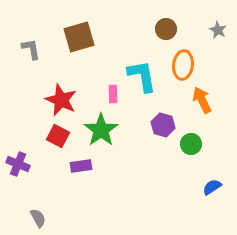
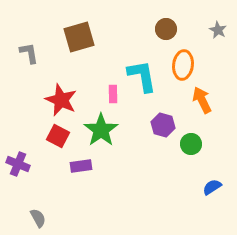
gray L-shape: moved 2 px left, 4 px down
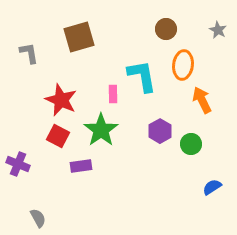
purple hexagon: moved 3 px left, 6 px down; rotated 15 degrees clockwise
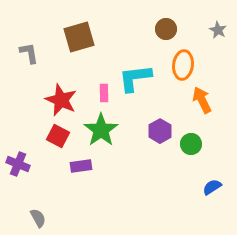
cyan L-shape: moved 7 px left, 2 px down; rotated 87 degrees counterclockwise
pink rectangle: moved 9 px left, 1 px up
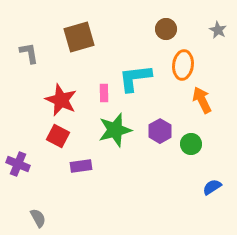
green star: moved 14 px right; rotated 20 degrees clockwise
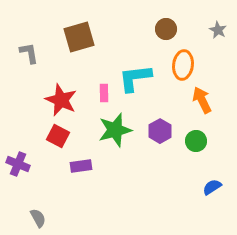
green circle: moved 5 px right, 3 px up
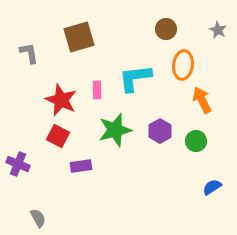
pink rectangle: moved 7 px left, 3 px up
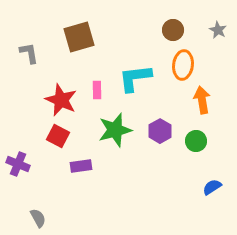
brown circle: moved 7 px right, 1 px down
orange arrow: rotated 16 degrees clockwise
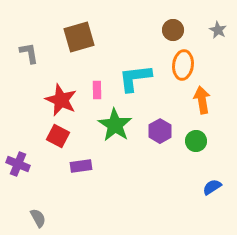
green star: moved 5 px up; rotated 24 degrees counterclockwise
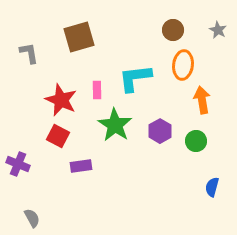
blue semicircle: rotated 42 degrees counterclockwise
gray semicircle: moved 6 px left
